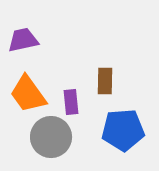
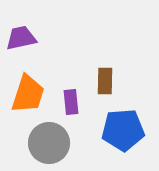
purple trapezoid: moved 2 px left, 2 px up
orange trapezoid: rotated 126 degrees counterclockwise
gray circle: moved 2 px left, 6 px down
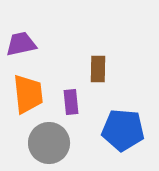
purple trapezoid: moved 6 px down
brown rectangle: moved 7 px left, 12 px up
orange trapezoid: rotated 24 degrees counterclockwise
blue pentagon: rotated 9 degrees clockwise
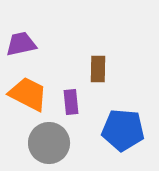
orange trapezoid: rotated 57 degrees counterclockwise
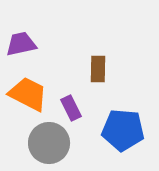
purple rectangle: moved 6 px down; rotated 20 degrees counterclockwise
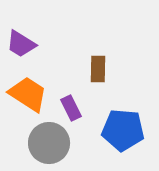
purple trapezoid: rotated 136 degrees counterclockwise
orange trapezoid: rotated 6 degrees clockwise
